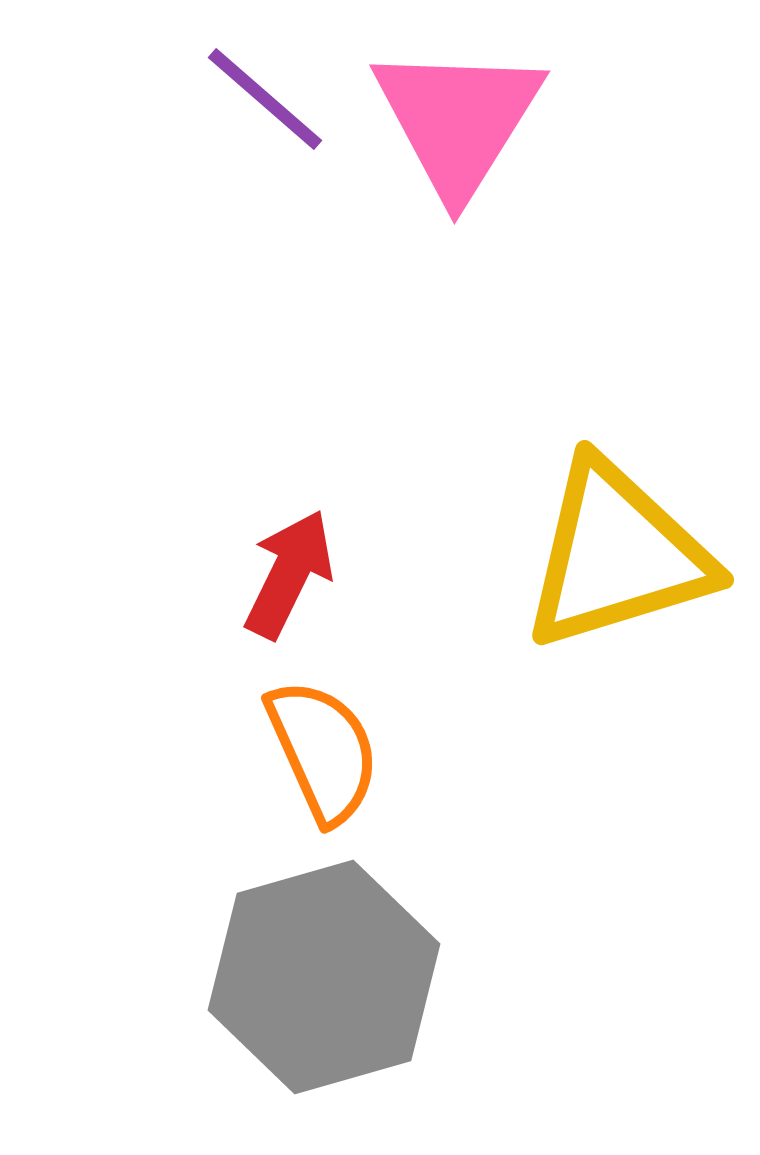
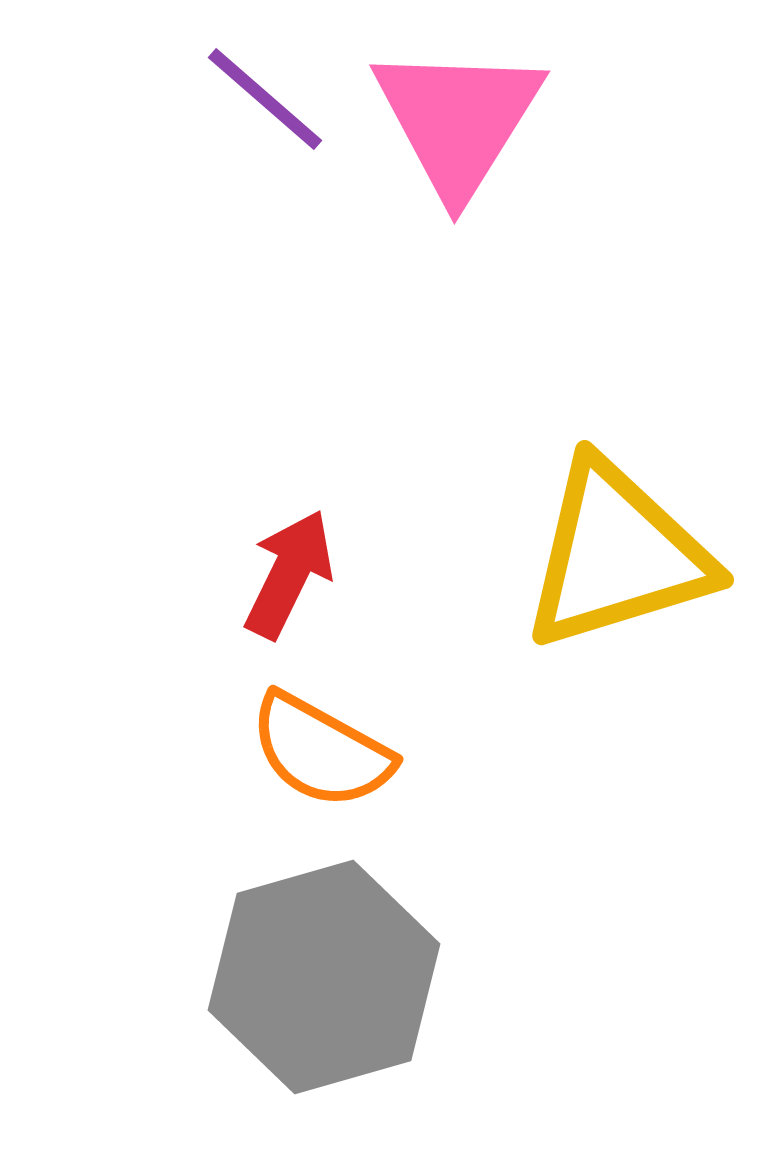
orange semicircle: moved 2 px left; rotated 143 degrees clockwise
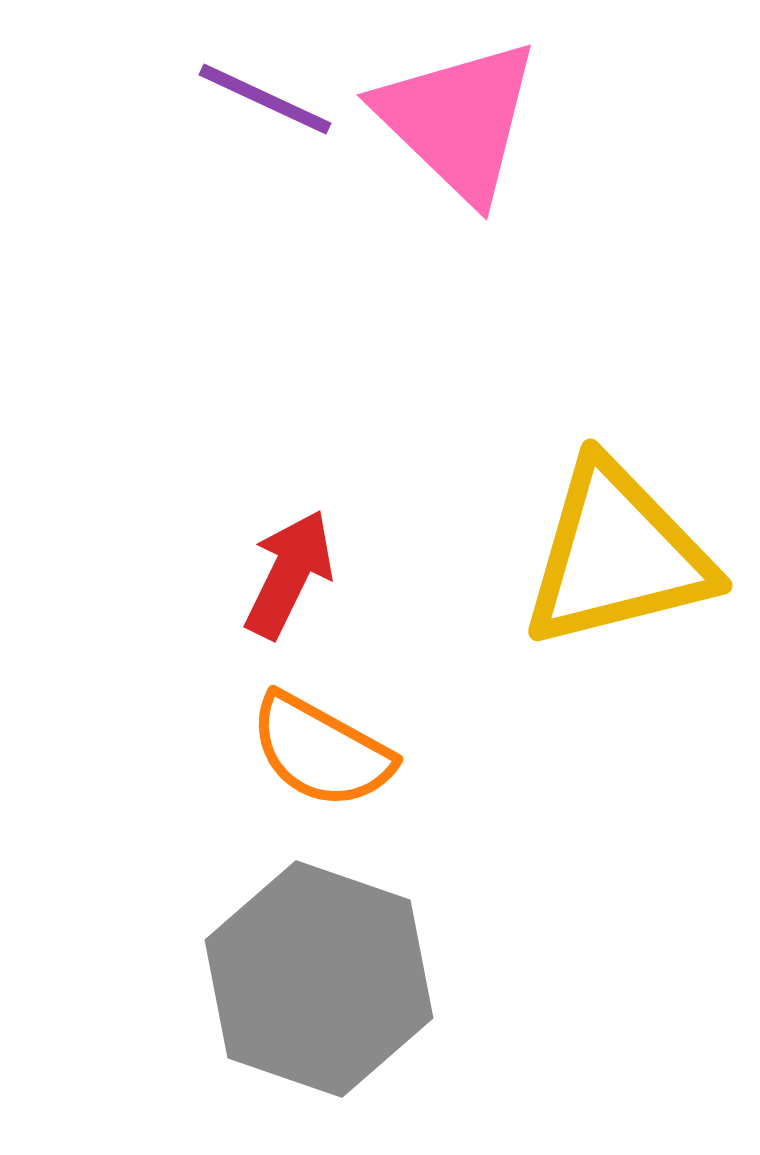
purple line: rotated 16 degrees counterclockwise
pink triangle: rotated 18 degrees counterclockwise
yellow triangle: rotated 3 degrees clockwise
gray hexagon: moved 5 px left, 2 px down; rotated 25 degrees counterclockwise
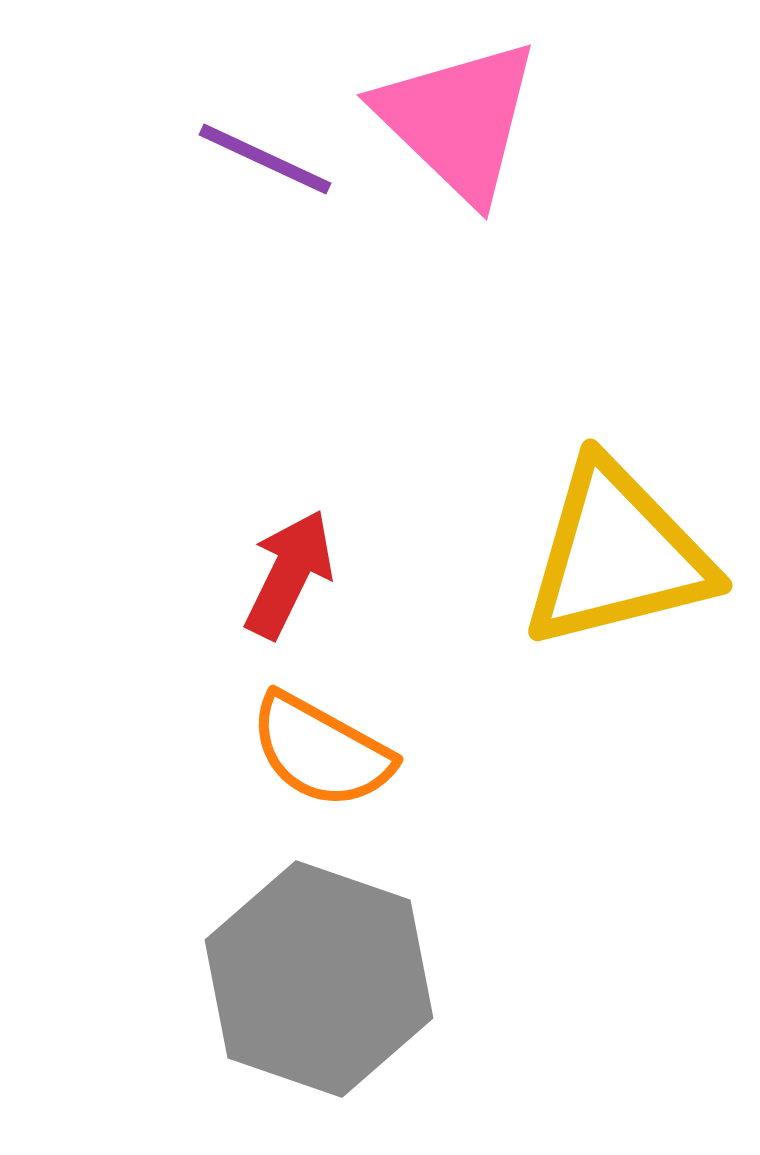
purple line: moved 60 px down
